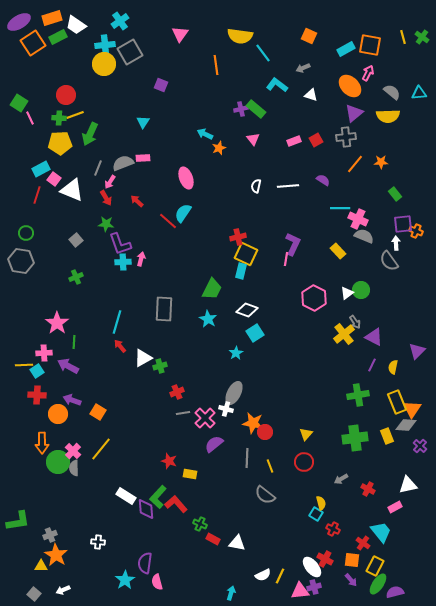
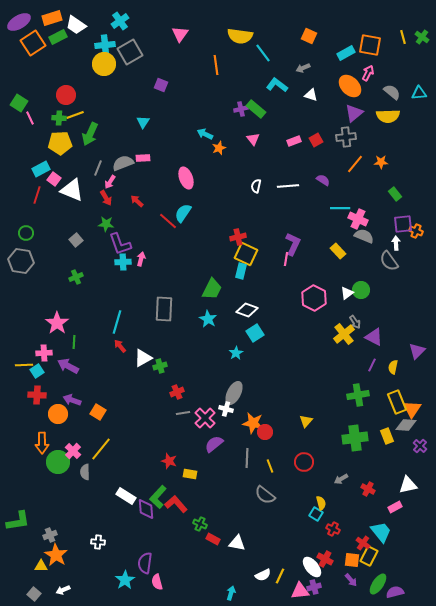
cyan rectangle at (346, 49): moved 4 px down
yellow triangle at (306, 434): moved 13 px up
gray semicircle at (74, 468): moved 11 px right, 4 px down
yellow rectangle at (375, 566): moved 6 px left, 10 px up
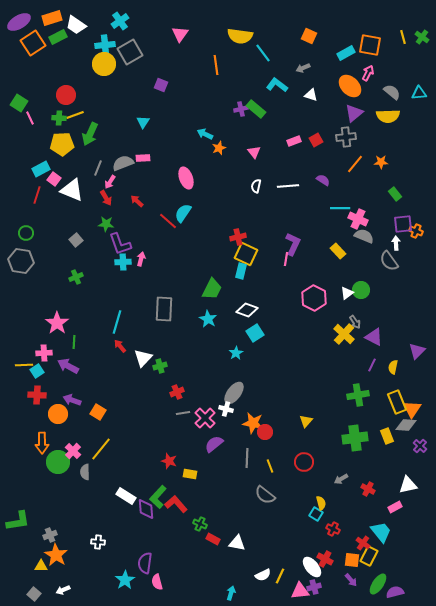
pink triangle at (253, 139): moved 1 px right, 13 px down
yellow pentagon at (60, 143): moved 2 px right, 1 px down
yellow cross at (344, 334): rotated 10 degrees counterclockwise
white triangle at (143, 358): rotated 18 degrees counterclockwise
gray ellipse at (234, 393): rotated 10 degrees clockwise
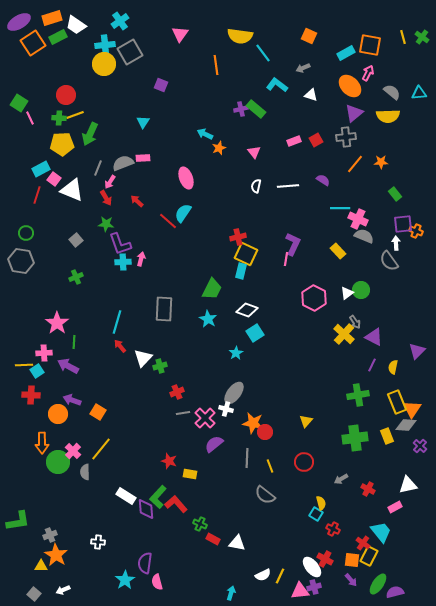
red cross at (37, 395): moved 6 px left
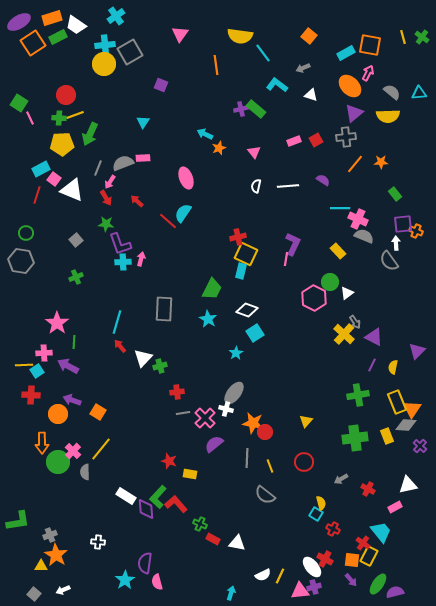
cyan cross at (120, 21): moved 4 px left, 5 px up
orange square at (309, 36): rotated 14 degrees clockwise
green circle at (361, 290): moved 31 px left, 8 px up
red cross at (177, 392): rotated 16 degrees clockwise
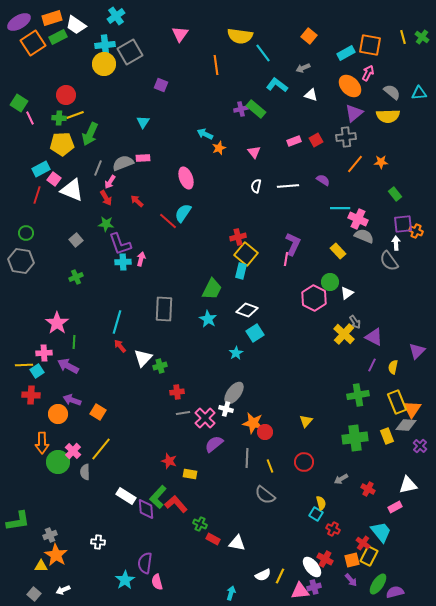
yellow square at (246, 254): rotated 15 degrees clockwise
orange square at (352, 560): rotated 21 degrees counterclockwise
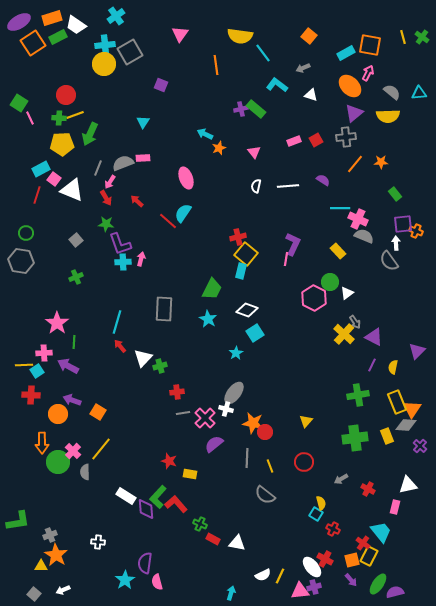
pink rectangle at (395, 507): rotated 48 degrees counterclockwise
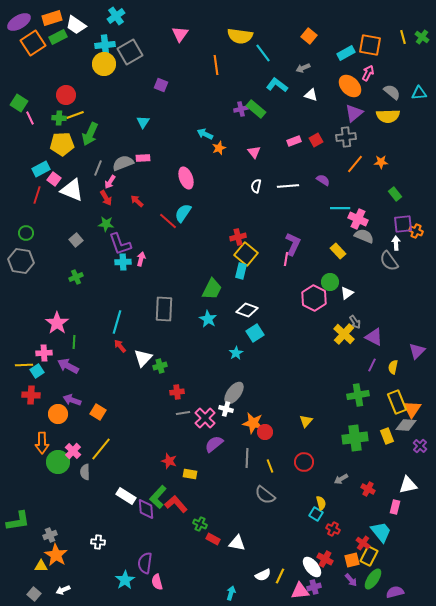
green ellipse at (378, 584): moved 5 px left, 5 px up
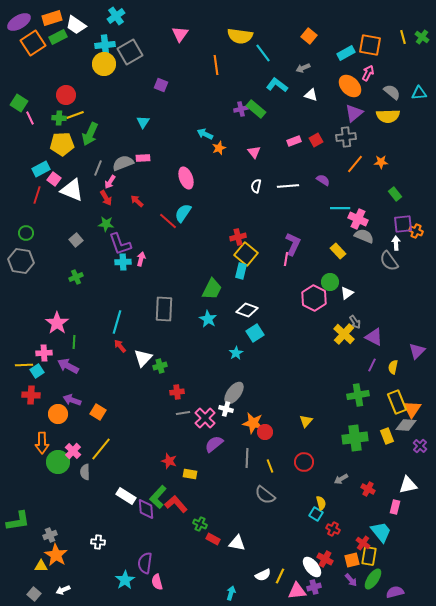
yellow rectangle at (369, 556): rotated 18 degrees counterclockwise
pink triangle at (300, 591): moved 3 px left
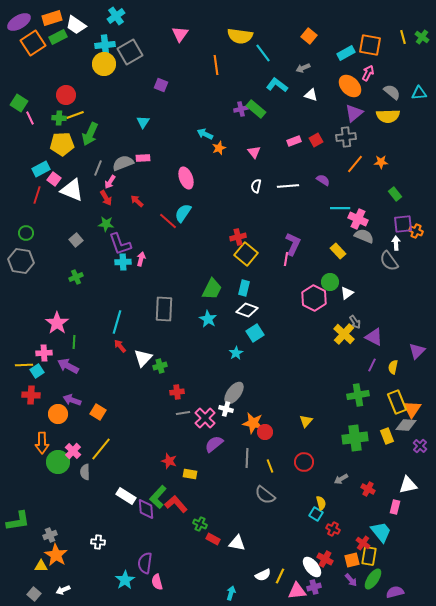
cyan rectangle at (241, 271): moved 3 px right, 17 px down
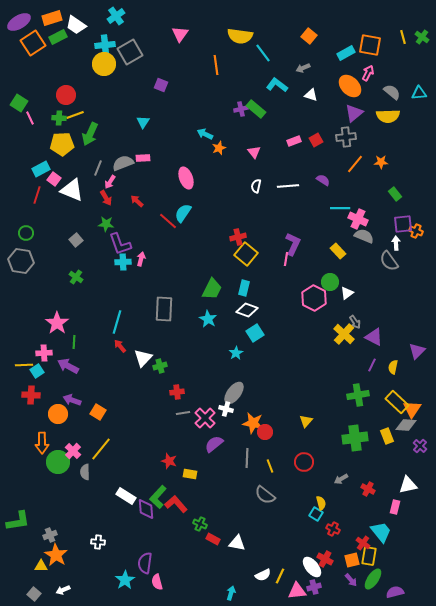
green cross at (76, 277): rotated 32 degrees counterclockwise
yellow rectangle at (397, 402): rotated 25 degrees counterclockwise
